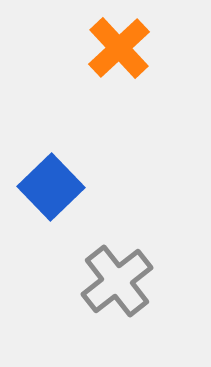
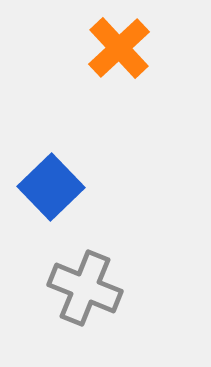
gray cross: moved 32 px left, 7 px down; rotated 30 degrees counterclockwise
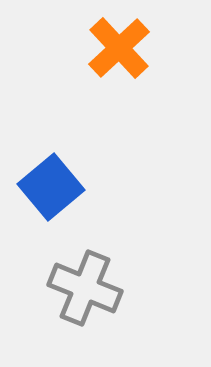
blue square: rotated 4 degrees clockwise
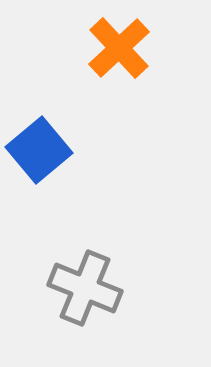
blue square: moved 12 px left, 37 px up
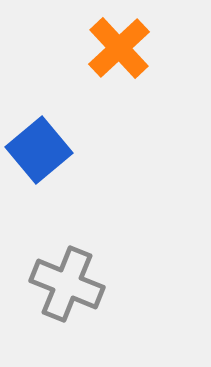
gray cross: moved 18 px left, 4 px up
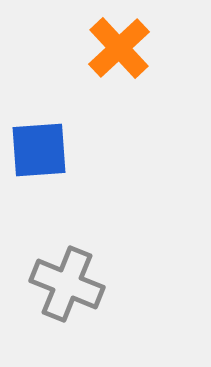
blue square: rotated 36 degrees clockwise
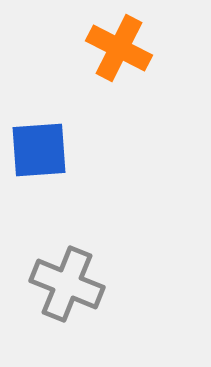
orange cross: rotated 20 degrees counterclockwise
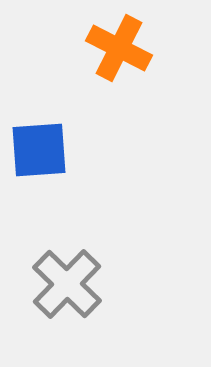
gray cross: rotated 22 degrees clockwise
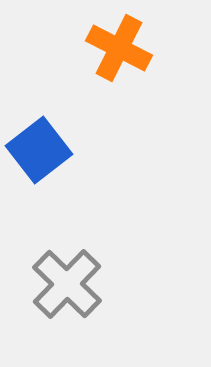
blue square: rotated 34 degrees counterclockwise
